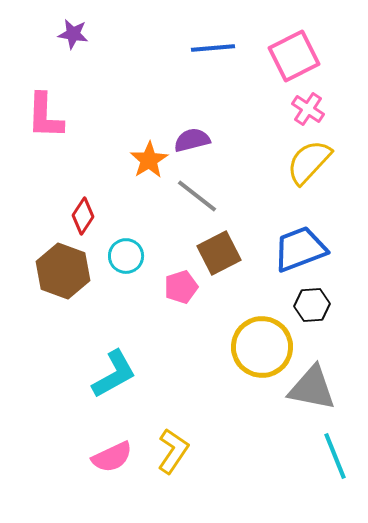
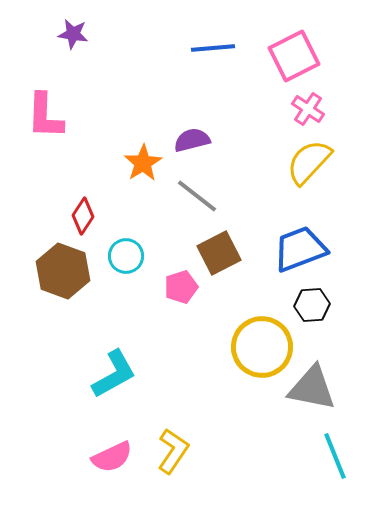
orange star: moved 6 px left, 3 px down
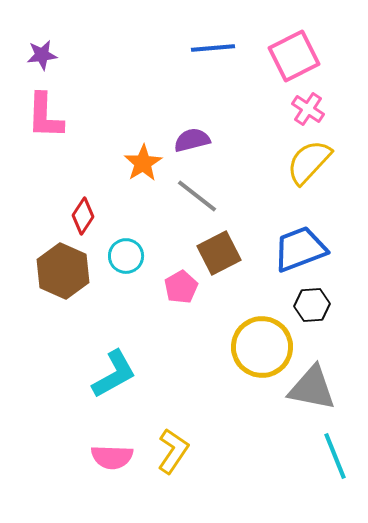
purple star: moved 31 px left, 21 px down; rotated 16 degrees counterclockwise
brown hexagon: rotated 4 degrees clockwise
pink pentagon: rotated 12 degrees counterclockwise
pink semicircle: rotated 27 degrees clockwise
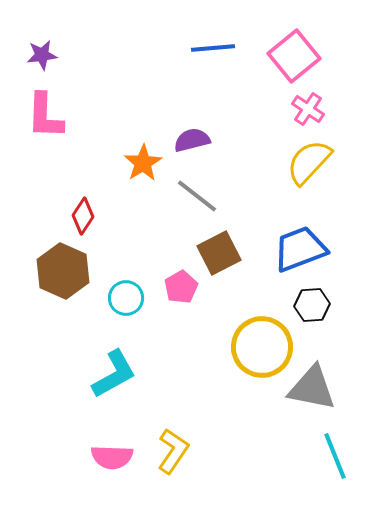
pink square: rotated 12 degrees counterclockwise
cyan circle: moved 42 px down
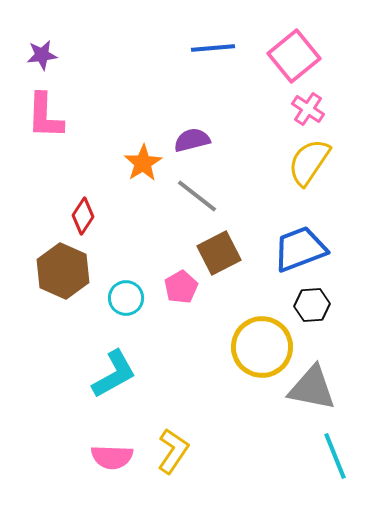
yellow semicircle: rotated 9 degrees counterclockwise
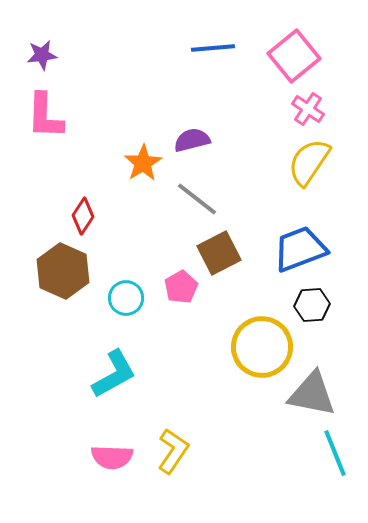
gray line: moved 3 px down
gray triangle: moved 6 px down
cyan line: moved 3 px up
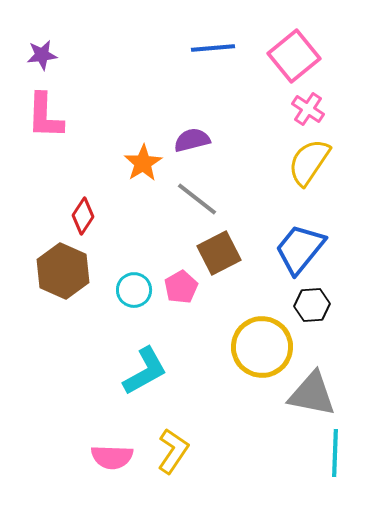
blue trapezoid: rotated 30 degrees counterclockwise
cyan circle: moved 8 px right, 8 px up
cyan L-shape: moved 31 px right, 3 px up
cyan line: rotated 24 degrees clockwise
